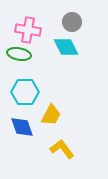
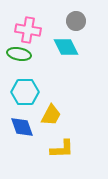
gray circle: moved 4 px right, 1 px up
yellow L-shape: rotated 125 degrees clockwise
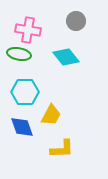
cyan diamond: moved 10 px down; rotated 12 degrees counterclockwise
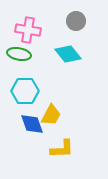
cyan diamond: moved 2 px right, 3 px up
cyan hexagon: moved 1 px up
blue diamond: moved 10 px right, 3 px up
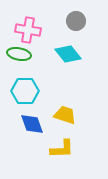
yellow trapezoid: moved 14 px right; rotated 100 degrees counterclockwise
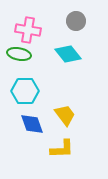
yellow trapezoid: rotated 35 degrees clockwise
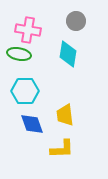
cyan diamond: rotated 48 degrees clockwise
yellow trapezoid: rotated 150 degrees counterclockwise
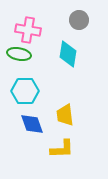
gray circle: moved 3 px right, 1 px up
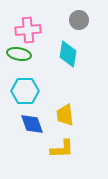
pink cross: rotated 15 degrees counterclockwise
